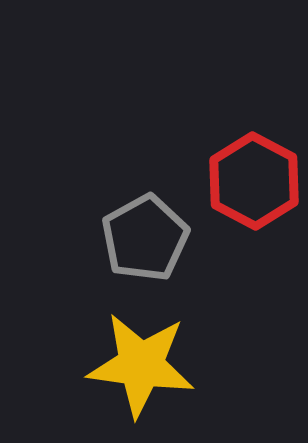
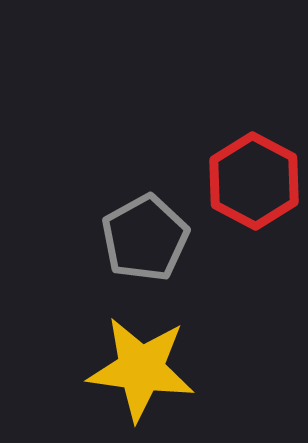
yellow star: moved 4 px down
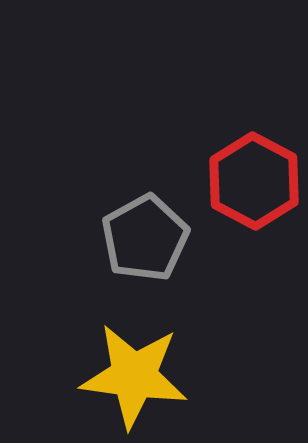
yellow star: moved 7 px left, 7 px down
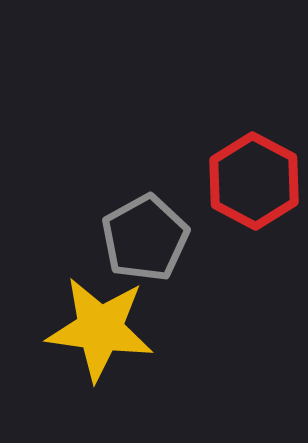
yellow star: moved 34 px left, 47 px up
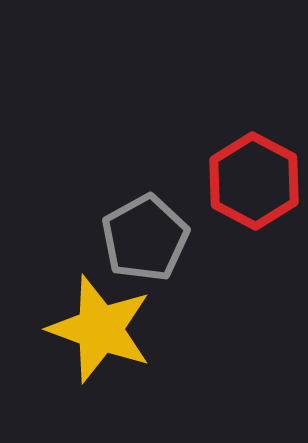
yellow star: rotated 12 degrees clockwise
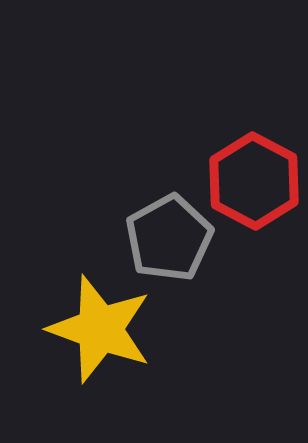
gray pentagon: moved 24 px right
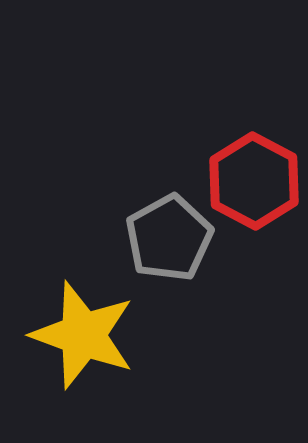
yellow star: moved 17 px left, 6 px down
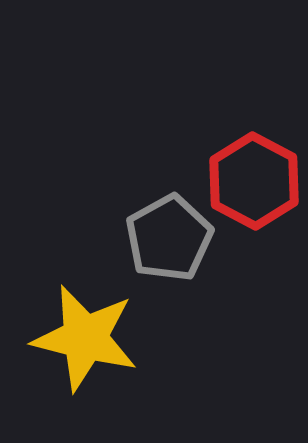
yellow star: moved 2 px right, 3 px down; rotated 6 degrees counterclockwise
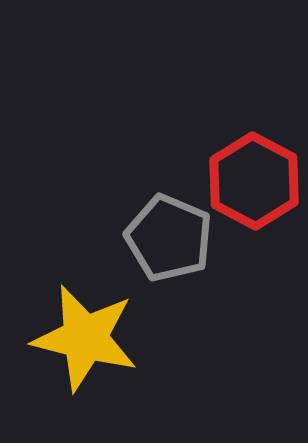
gray pentagon: rotated 20 degrees counterclockwise
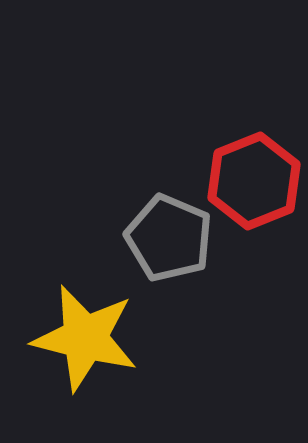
red hexagon: rotated 10 degrees clockwise
